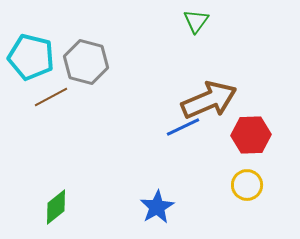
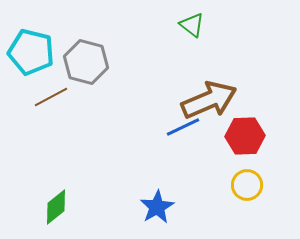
green triangle: moved 4 px left, 4 px down; rotated 28 degrees counterclockwise
cyan pentagon: moved 5 px up
red hexagon: moved 6 px left, 1 px down
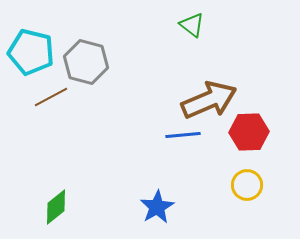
blue line: moved 8 px down; rotated 20 degrees clockwise
red hexagon: moved 4 px right, 4 px up
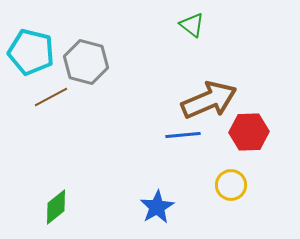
yellow circle: moved 16 px left
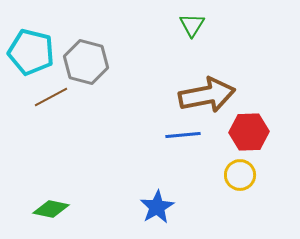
green triangle: rotated 24 degrees clockwise
brown arrow: moved 2 px left, 5 px up; rotated 12 degrees clockwise
yellow circle: moved 9 px right, 10 px up
green diamond: moved 5 px left, 2 px down; rotated 51 degrees clockwise
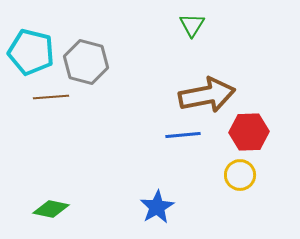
brown line: rotated 24 degrees clockwise
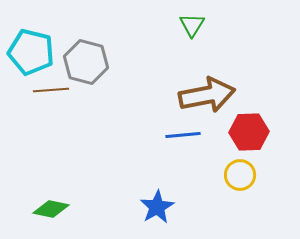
brown line: moved 7 px up
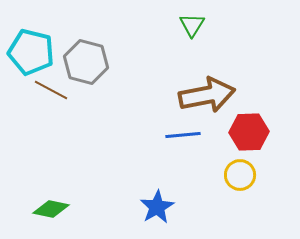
brown line: rotated 32 degrees clockwise
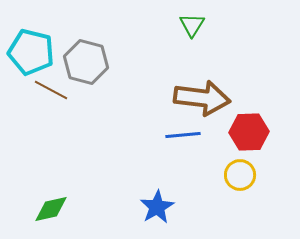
brown arrow: moved 5 px left, 3 px down; rotated 18 degrees clockwise
green diamond: rotated 24 degrees counterclockwise
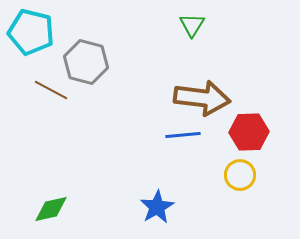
cyan pentagon: moved 20 px up
